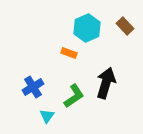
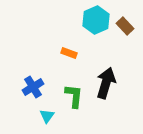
cyan hexagon: moved 9 px right, 8 px up
green L-shape: rotated 50 degrees counterclockwise
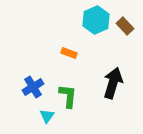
black arrow: moved 7 px right
green L-shape: moved 6 px left
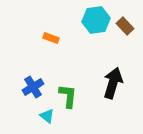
cyan hexagon: rotated 16 degrees clockwise
orange rectangle: moved 18 px left, 15 px up
cyan triangle: rotated 28 degrees counterclockwise
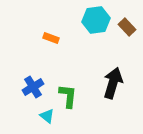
brown rectangle: moved 2 px right, 1 px down
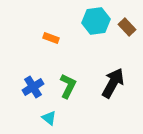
cyan hexagon: moved 1 px down
black arrow: rotated 12 degrees clockwise
green L-shape: moved 10 px up; rotated 20 degrees clockwise
cyan triangle: moved 2 px right, 2 px down
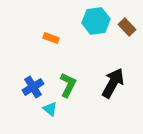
green L-shape: moved 1 px up
cyan triangle: moved 1 px right, 9 px up
